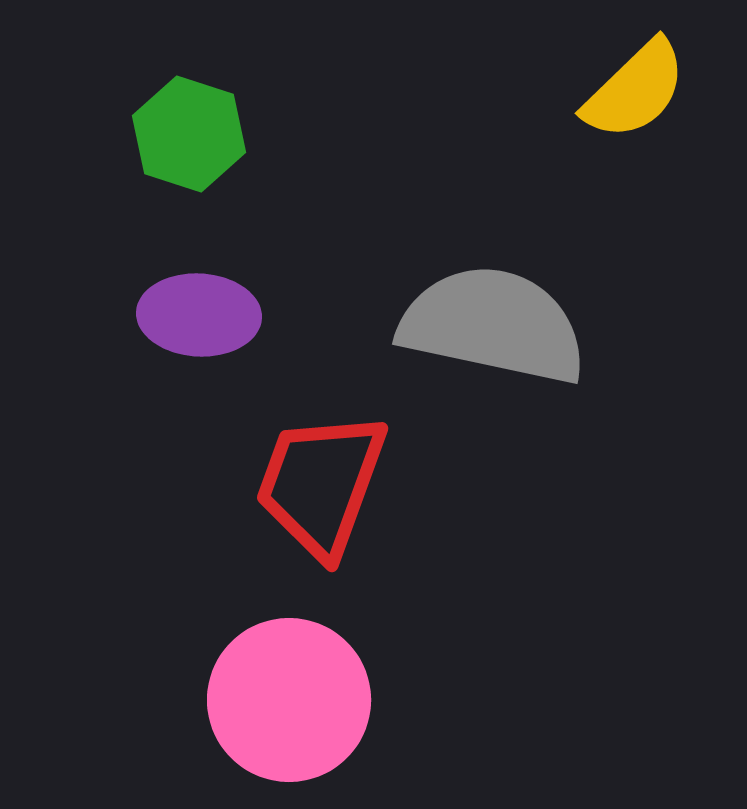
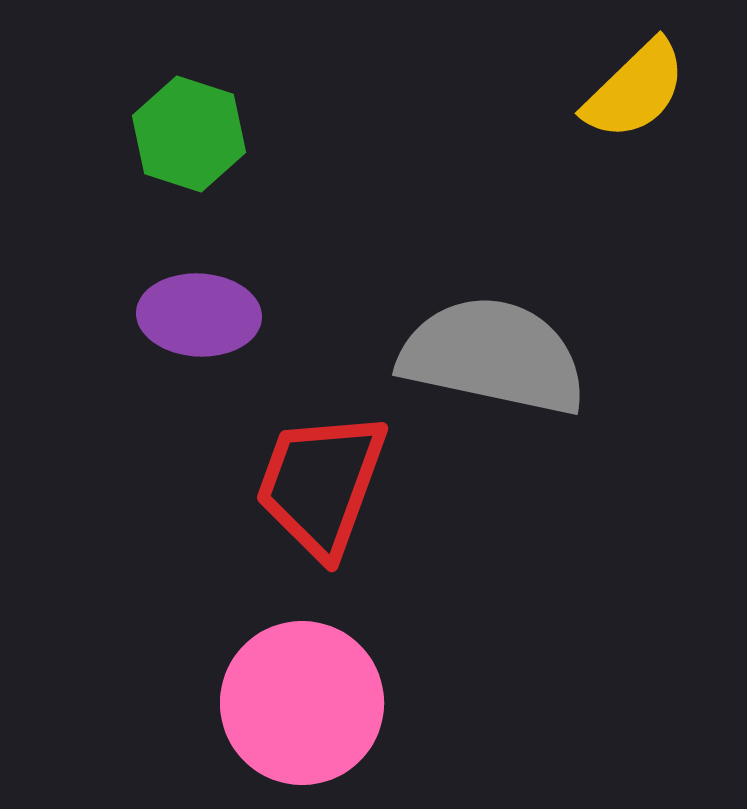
gray semicircle: moved 31 px down
pink circle: moved 13 px right, 3 px down
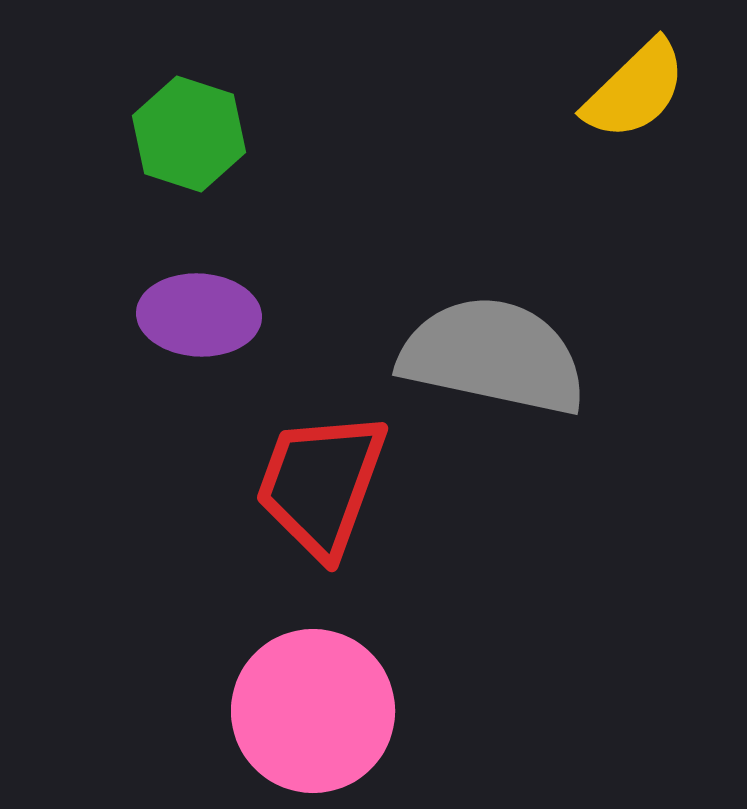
pink circle: moved 11 px right, 8 px down
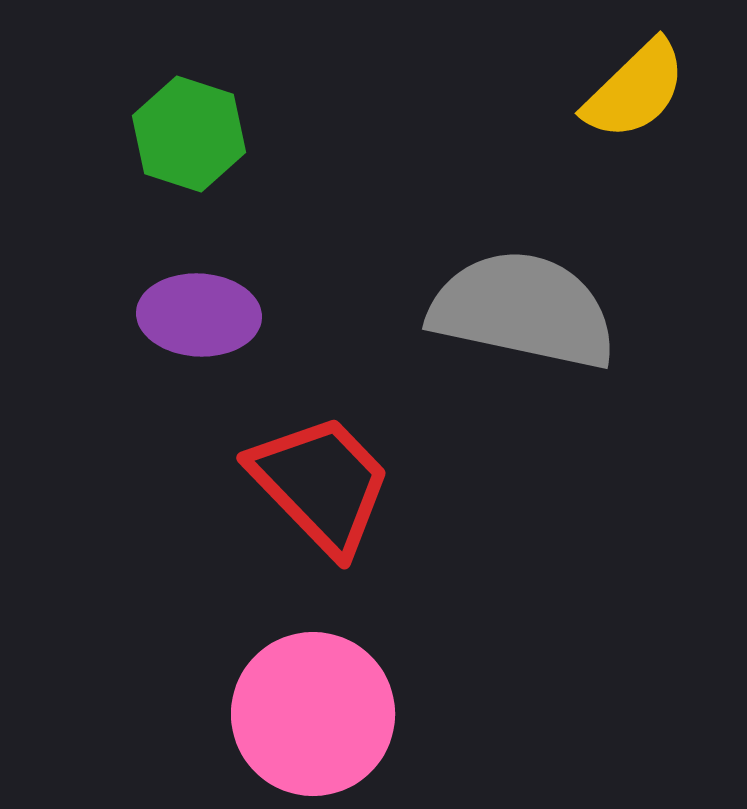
gray semicircle: moved 30 px right, 46 px up
red trapezoid: rotated 116 degrees clockwise
pink circle: moved 3 px down
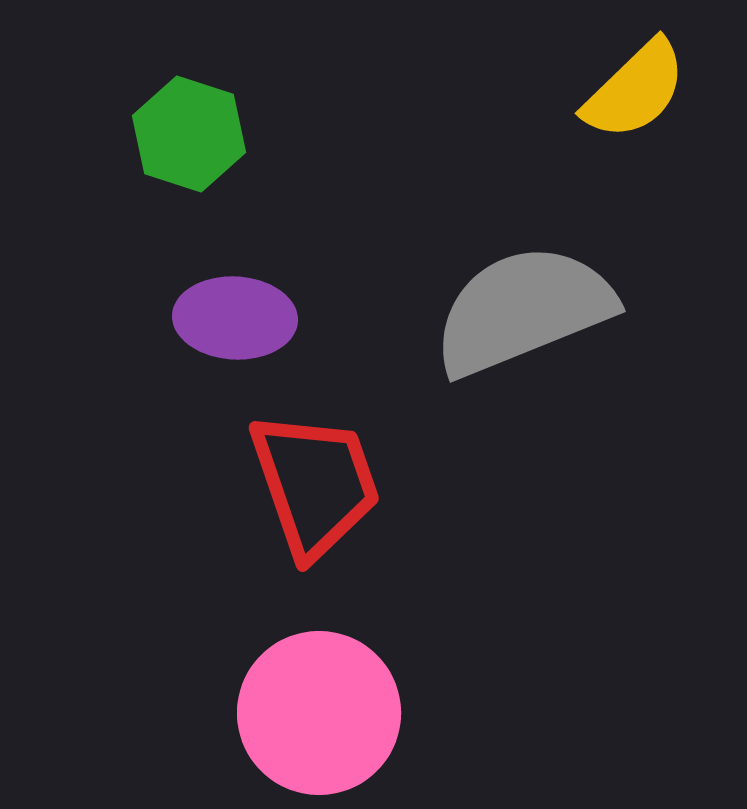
gray semicircle: rotated 34 degrees counterclockwise
purple ellipse: moved 36 px right, 3 px down
red trapezoid: moved 6 px left; rotated 25 degrees clockwise
pink circle: moved 6 px right, 1 px up
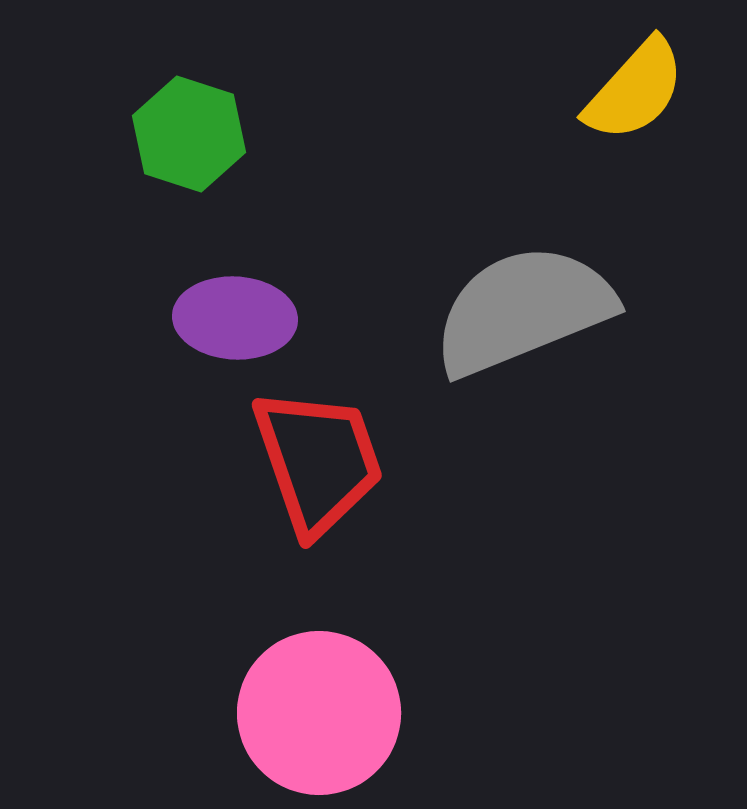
yellow semicircle: rotated 4 degrees counterclockwise
red trapezoid: moved 3 px right, 23 px up
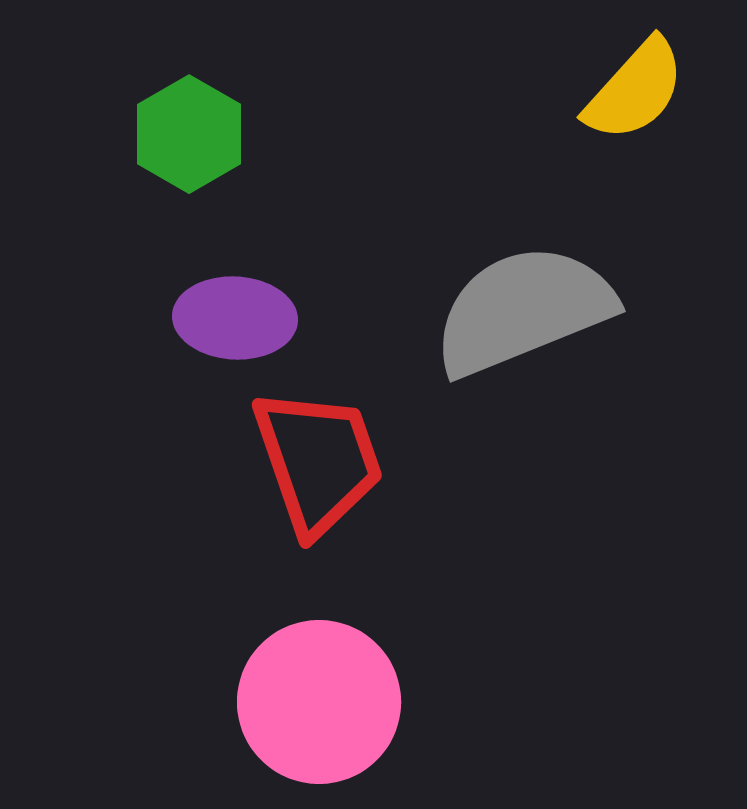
green hexagon: rotated 12 degrees clockwise
pink circle: moved 11 px up
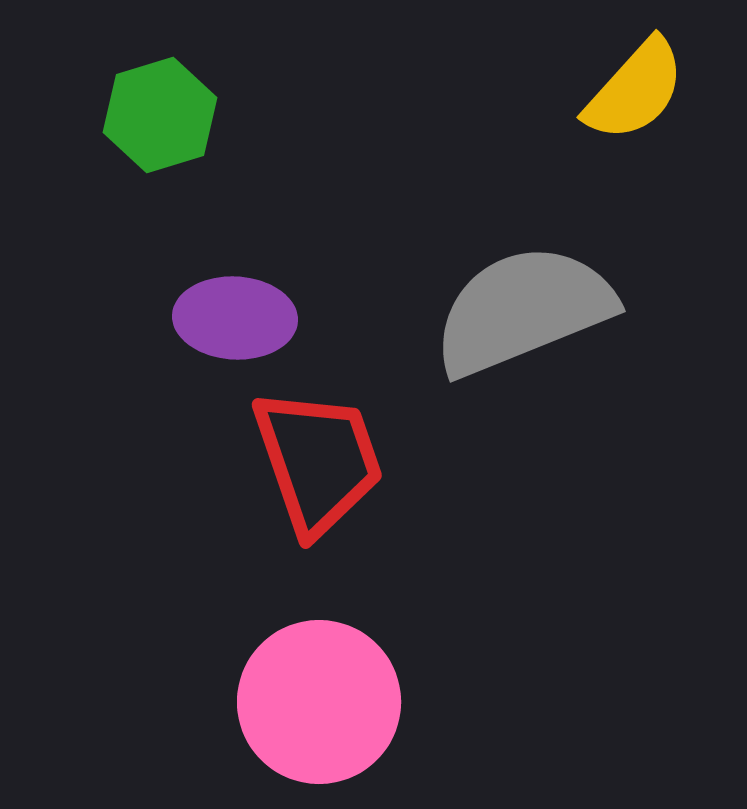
green hexagon: moved 29 px left, 19 px up; rotated 13 degrees clockwise
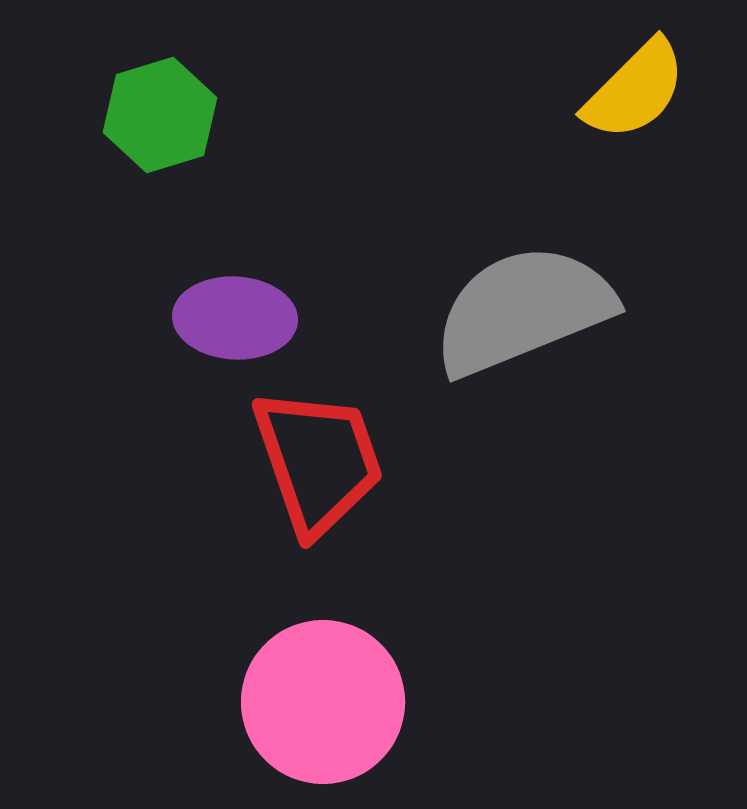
yellow semicircle: rotated 3 degrees clockwise
pink circle: moved 4 px right
